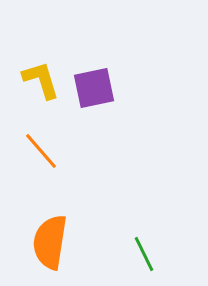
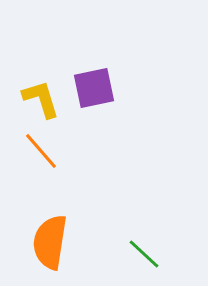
yellow L-shape: moved 19 px down
green line: rotated 21 degrees counterclockwise
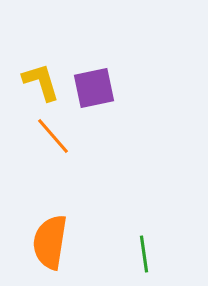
yellow L-shape: moved 17 px up
orange line: moved 12 px right, 15 px up
green line: rotated 39 degrees clockwise
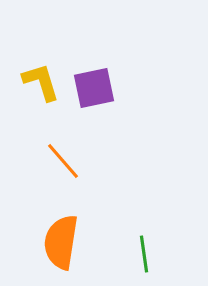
orange line: moved 10 px right, 25 px down
orange semicircle: moved 11 px right
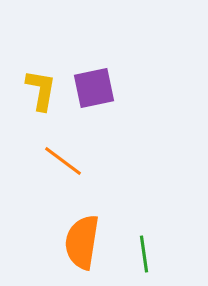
yellow L-shape: moved 8 px down; rotated 27 degrees clockwise
orange line: rotated 12 degrees counterclockwise
orange semicircle: moved 21 px right
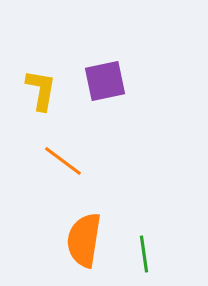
purple square: moved 11 px right, 7 px up
orange semicircle: moved 2 px right, 2 px up
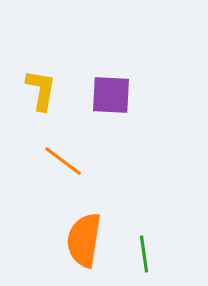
purple square: moved 6 px right, 14 px down; rotated 15 degrees clockwise
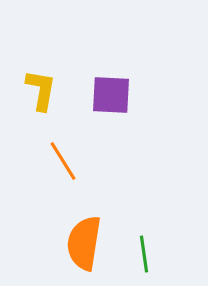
orange line: rotated 21 degrees clockwise
orange semicircle: moved 3 px down
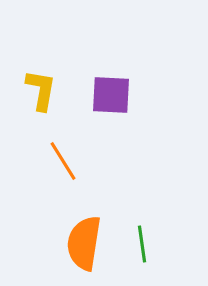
green line: moved 2 px left, 10 px up
